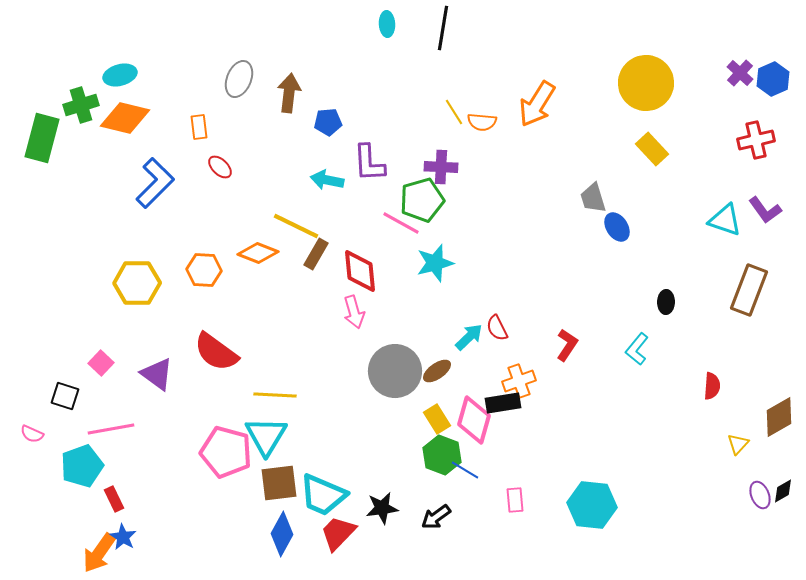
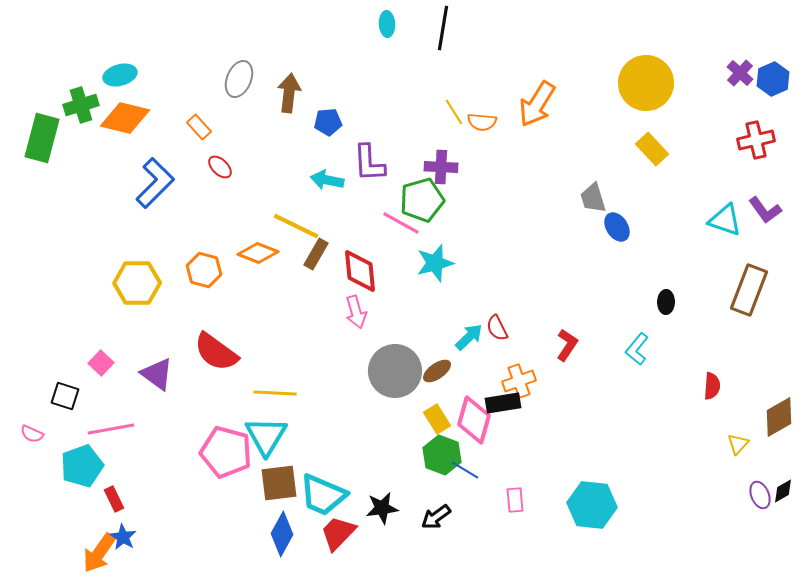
orange rectangle at (199, 127): rotated 35 degrees counterclockwise
orange hexagon at (204, 270): rotated 12 degrees clockwise
pink arrow at (354, 312): moved 2 px right
yellow line at (275, 395): moved 2 px up
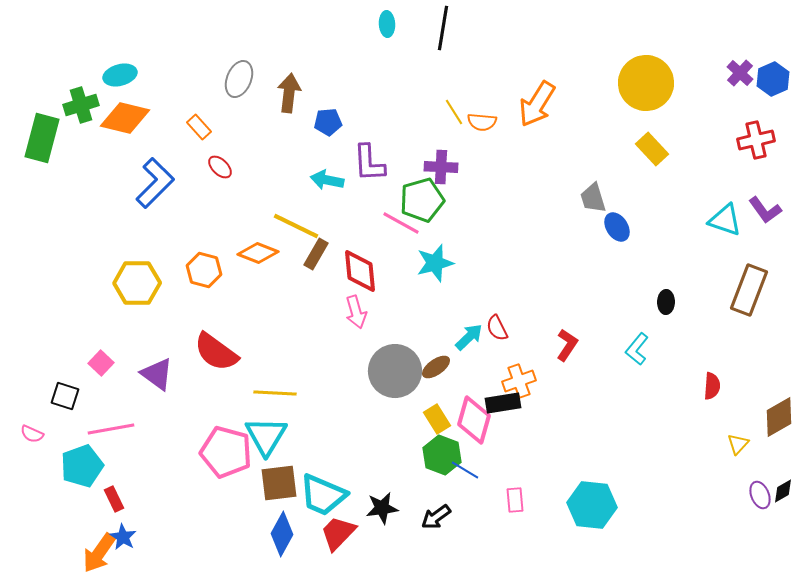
brown ellipse at (437, 371): moved 1 px left, 4 px up
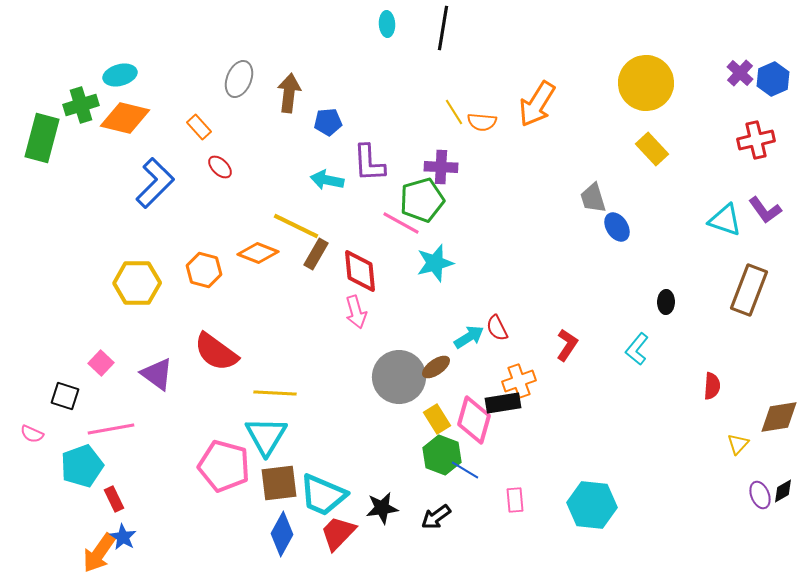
cyan arrow at (469, 337): rotated 12 degrees clockwise
gray circle at (395, 371): moved 4 px right, 6 px down
brown diamond at (779, 417): rotated 21 degrees clockwise
pink pentagon at (226, 452): moved 2 px left, 14 px down
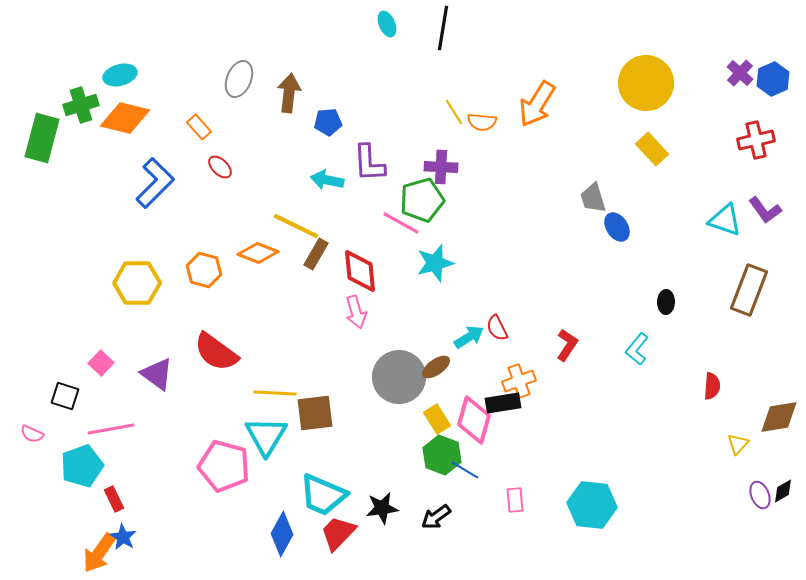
cyan ellipse at (387, 24): rotated 20 degrees counterclockwise
brown square at (279, 483): moved 36 px right, 70 px up
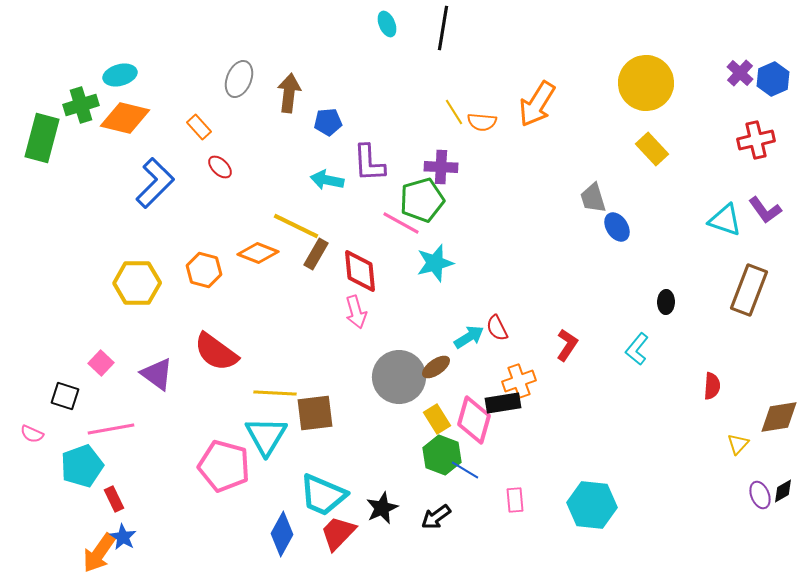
black star at (382, 508): rotated 16 degrees counterclockwise
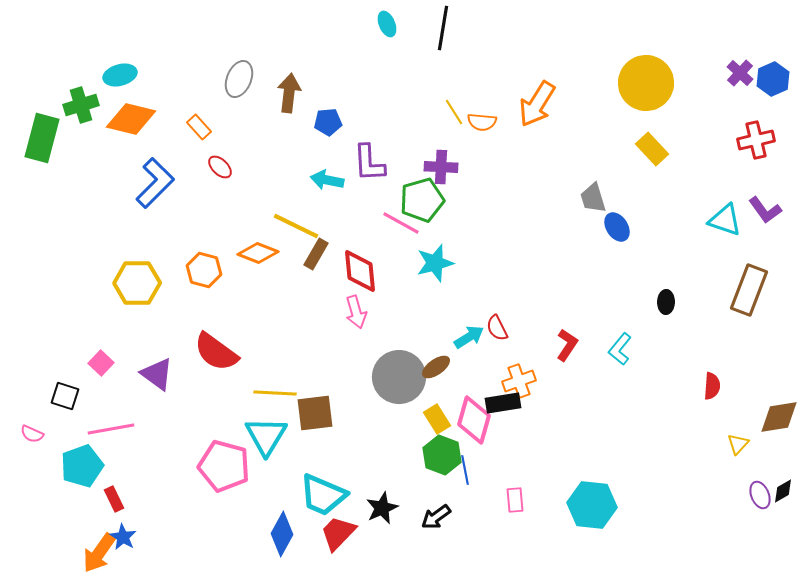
orange diamond at (125, 118): moved 6 px right, 1 px down
cyan L-shape at (637, 349): moved 17 px left
blue line at (465, 470): rotated 48 degrees clockwise
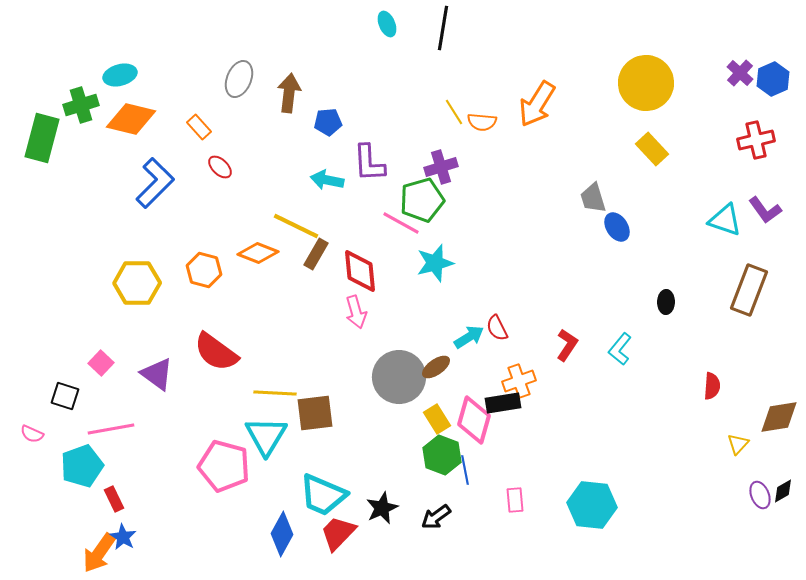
purple cross at (441, 167): rotated 20 degrees counterclockwise
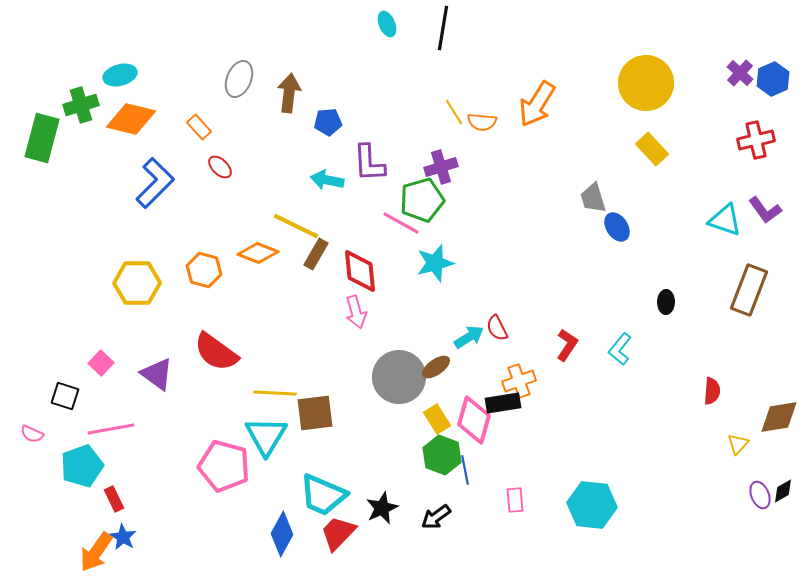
red semicircle at (712, 386): moved 5 px down
orange arrow at (99, 553): moved 3 px left, 1 px up
